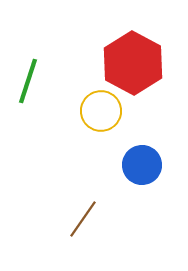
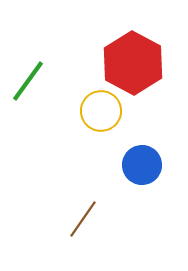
green line: rotated 18 degrees clockwise
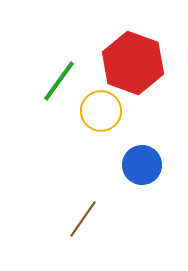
red hexagon: rotated 8 degrees counterclockwise
green line: moved 31 px right
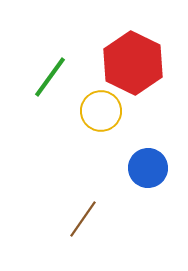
red hexagon: rotated 6 degrees clockwise
green line: moved 9 px left, 4 px up
blue circle: moved 6 px right, 3 px down
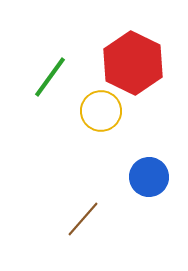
blue circle: moved 1 px right, 9 px down
brown line: rotated 6 degrees clockwise
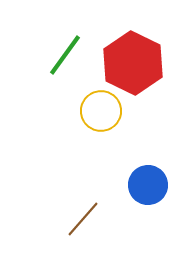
green line: moved 15 px right, 22 px up
blue circle: moved 1 px left, 8 px down
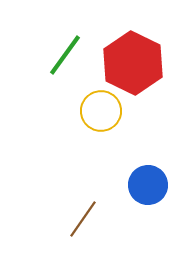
brown line: rotated 6 degrees counterclockwise
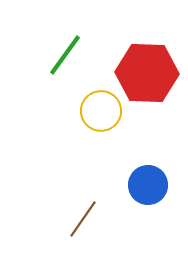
red hexagon: moved 14 px right, 10 px down; rotated 24 degrees counterclockwise
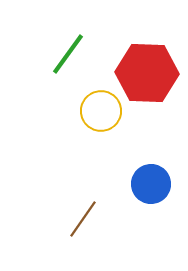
green line: moved 3 px right, 1 px up
blue circle: moved 3 px right, 1 px up
